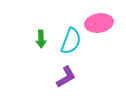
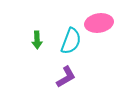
green arrow: moved 4 px left, 1 px down
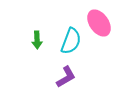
pink ellipse: rotated 64 degrees clockwise
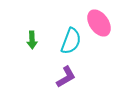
green arrow: moved 5 px left
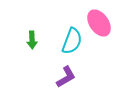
cyan semicircle: moved 1 px right
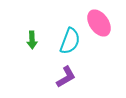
cyan semicircle: moved 2 px left
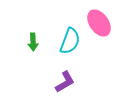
green arrow: moved 1 px right, 2 px down
purple L-shape: moved 1 px left, 5 px down
